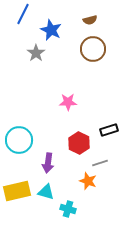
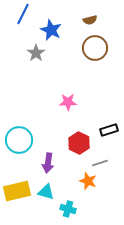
brown circle: moved 2 px right, 1 px up
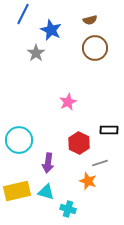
pink star: rotated 24 degrees counterclockwise
black rectangle: rotated 18 degrees clockwise
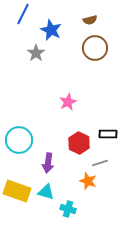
black rectangle: moved 1 px left, 4 px down
yellow rectangle: rotated 32 degrees clockwise
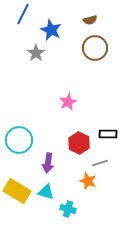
yellow rectangle: rotated 12 degrees clockwise
